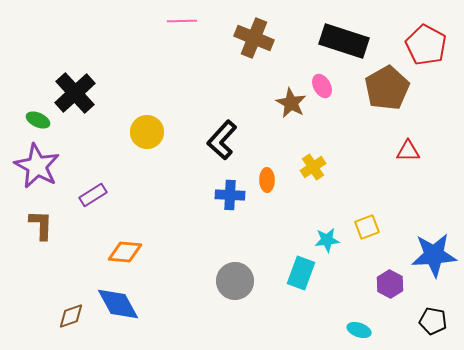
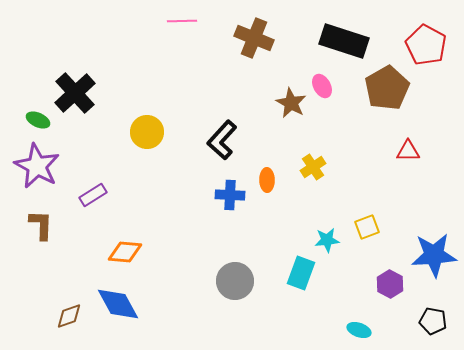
brown diamond: moved 2 px left
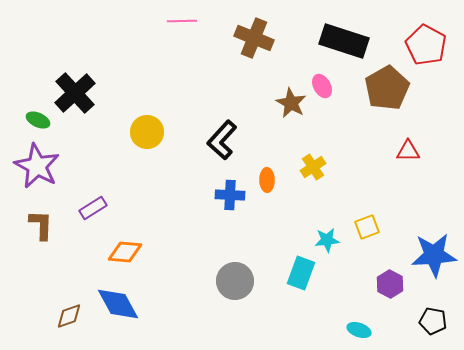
purple rectangle: moved 13 px down
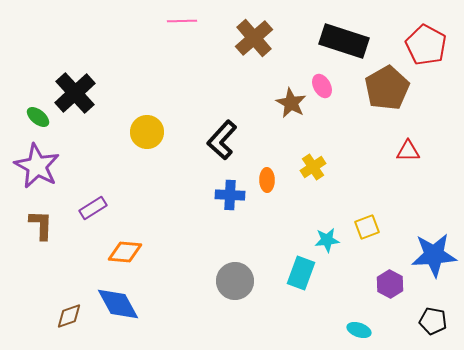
brown cross: rotated 27 degrees clockwise
green ellipse: moved 3 px up; rotated 15 degrees clockwise
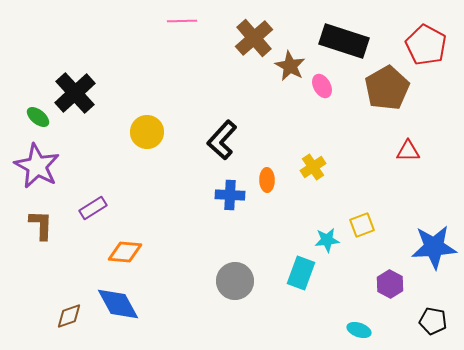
brown star: moved 1 px left, 37 px up
yellow square: moved 5 px left, 2 px up
blue star: moved 8 px up
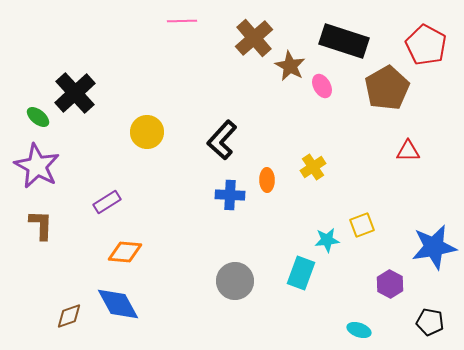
purple rectangle: moved 14 px right, 6 px up
blue star: rotated 6 degrees counterclockwise
black pentagon: moved 3 px left, 1 px down
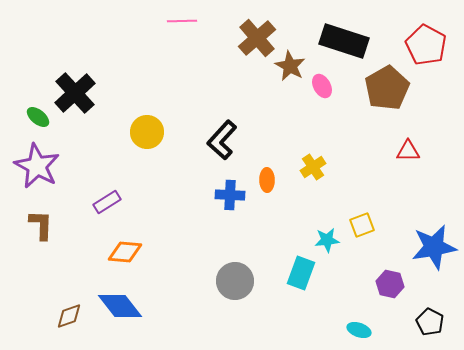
brown cross: moved 3 px right
purple hexagon: rotated 16 degrees counterclockwise
blue diamond: moved 2 px right, 2 px down; rotated 9 degrees counterclockwise
black pentagon: rotated 16 degrees clockwise
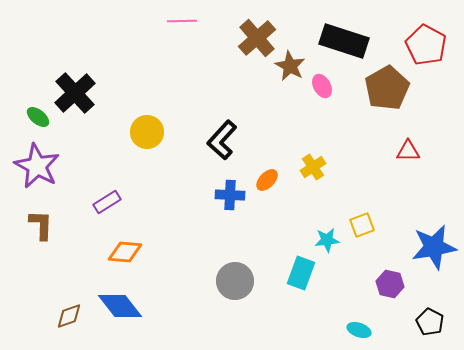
orange ellipse: rotated 45 degrees clockwise
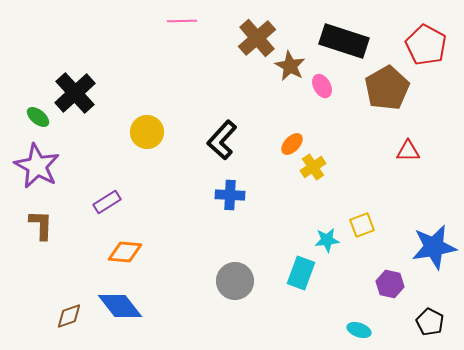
orange ellipse: moved 25 px right, 36 px up
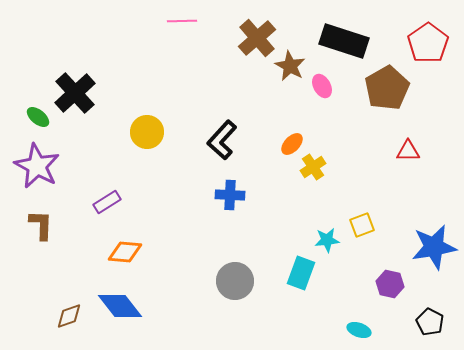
red pentagon: moved 2 px right, 2 px up; rotated 9 degrees clockwise
